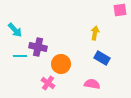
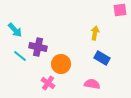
cyan line: rotated 40 degrees clockwise
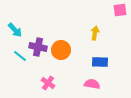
blue rectangle: moved 2 px left, 4 px down; rotated 28 degrees counterclockwise
orange circle: moved 14 px up
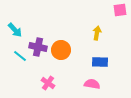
yellow arrow: moved 2 px right
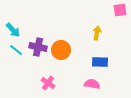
cyan arrow: moved 2 px left
cyan line: moved 4 px left, 6 px up
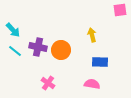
yellow arrow: moved 5 px left, 2 px down; rotated 24 degrees counterclockwise
cyan line: moved 1 px left, 1 px down
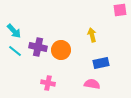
cyan arrow: moved 1 px right, 1 px down
blue rectangle: moved 1 px right, 1 px down; rotated 14 degrees counterclockwise
pink cross: rotated 24 degrees counterclockwise
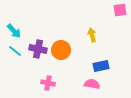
purple cross: moved 2 px down
blue rectangle: moved 3 px down
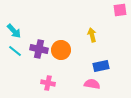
purple cross: moved 1 px right
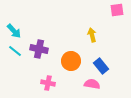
pink square: moved 3 px left
orange circle: moved 10 px right, 11 px down
blue rectangle: rotated 63 degrees clockwise
